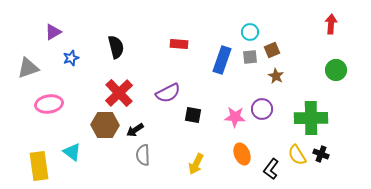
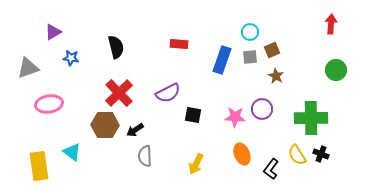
blue star: rotated 28 degrees clockwise
gray semicircle: moved 2 px right, 1 px down
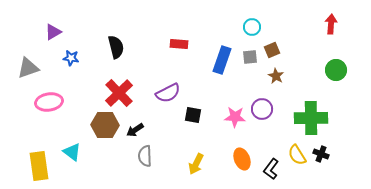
cyan circle: moved 2 px right, 5 px up
pink ellipse: moved 2 px up
orange ellipse: moved 5 px down
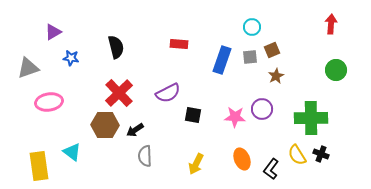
brown star: rotated 14 degrees clockwise
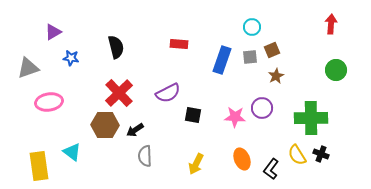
purple circle: moved 1 px up
